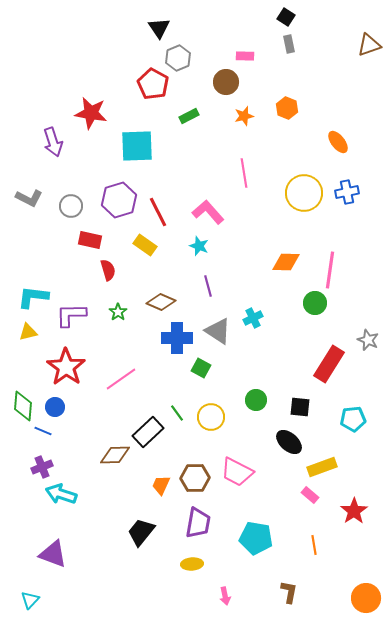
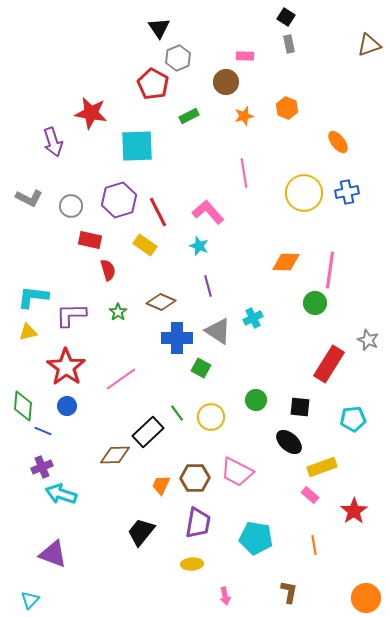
blue circle at (55, 407): moved 12 px right, 1 px up
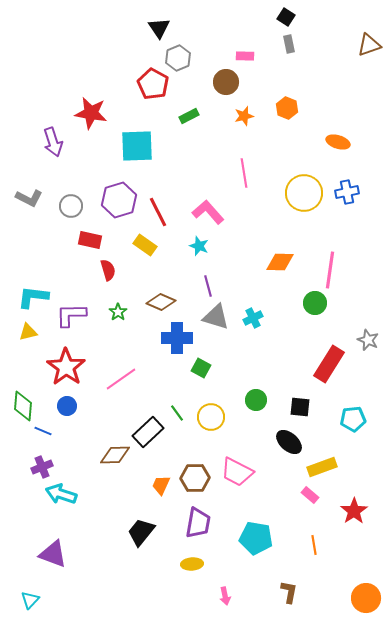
orange ellipse at (338, 142): rotated 35 degrees counterclockwise
orange diamond at (286, 262): moved 6 px left
gray triangle at (218, 331): moved 2 px left, 14 px up; rotated 16 degrees counterclockwise
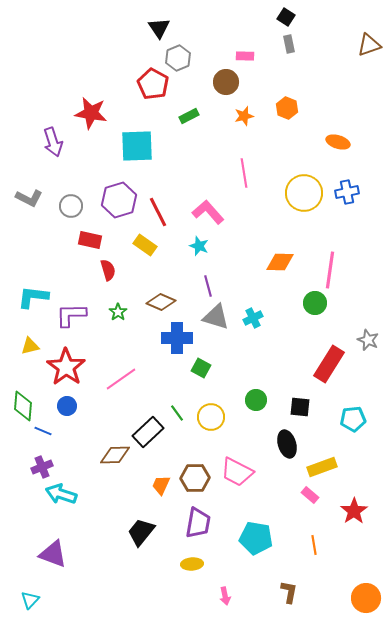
yellow triangle at (28, 332): moved 2 px right, 14 px down
black ellipse at (289, 442): moved 2 px left, 2 px down; rotated 32 degrees clockwise
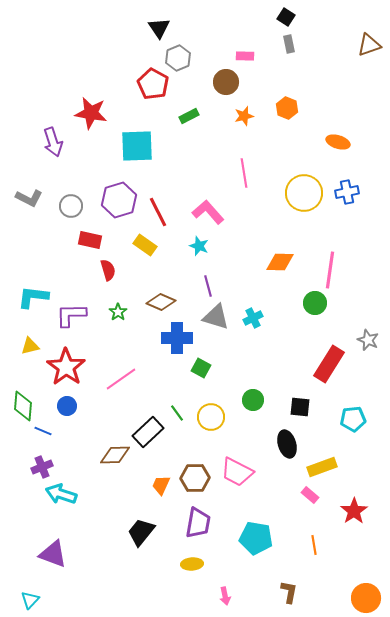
green circle at (256, 400): moved 3 px left
